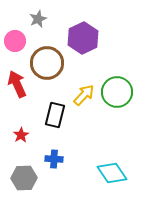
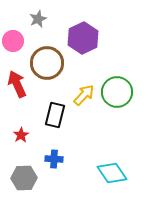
pink circle: moved 2 px left
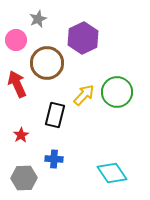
pink circle: moved 3 px right, 1 px up
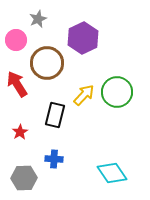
red arrow: rotated 8 degrees counterclockwise
red star: moved 1 px left, 3 px up
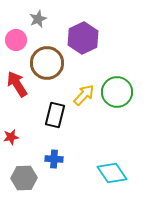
red star: moved 9 px left, 5 px down; rotated 21 degrees clockwise
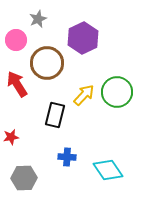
blue cross: moved 13 px right, 2 px up
cyan diamond: moved 4 px left, 3 px up
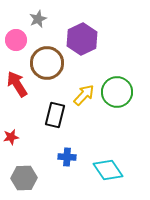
purple hexagon: moved 1 px left, 1 px down
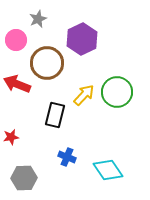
red arrow: rotated 36 degrees counterclockwise
blue cross: rotated 18 degrees clockwise
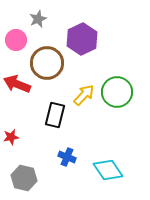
gray hexagon: rotated 15 degrees clockwise
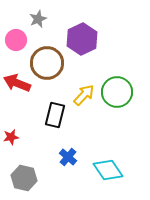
red arrow: moved 1 px up
blue cross: moved 1 px right; rotated 18 degrees clockwise
